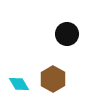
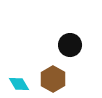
black circle: moved 3 px right, 11 px down
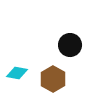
cyan diamond: moved 2 px left, 11 px up; rotated 50 degrees counterclockwise
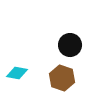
brown hexagon: moved 9 px right, 1 px up; rotated 10 degrees counterclockwise
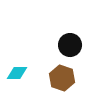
cyan diamond: rotated 10 degrees counterclockwise
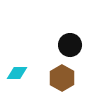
brown hexagon: rotated 10 degrees clockwise
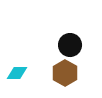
brown hexagon: moved 3 px right, 5 px up
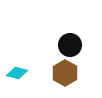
cyan diamond: rotated 15 degrees clockwise
